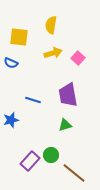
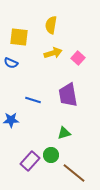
blue star: rotated 14 degrees clockwise
green triangle: moved 1 px left, 8 px down
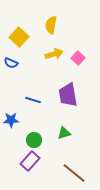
yellow square: rotated 36 degrees clockwise
yellow arrow: moved 1 px right, 1 px down
green circle: moved 17 px left, 15 px up
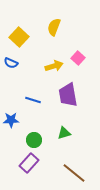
yellow semicircle: moved 3 px right, 2 px down; rotated 12 degrees clockwise
yellow arrow: moved 12 px down
purple rectangle: moved 1 px left, 2 px down
